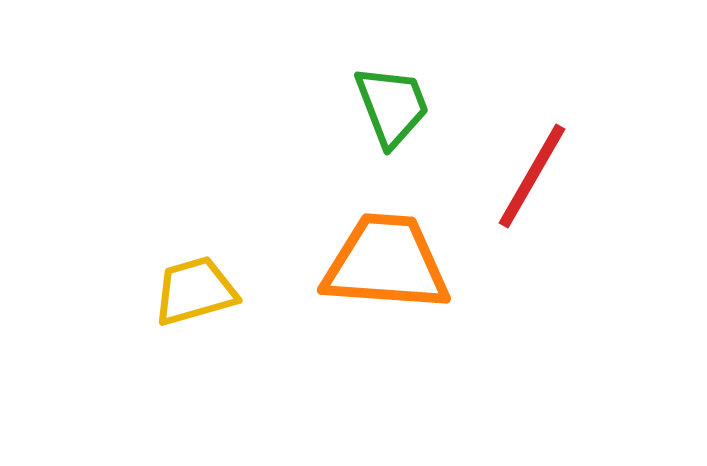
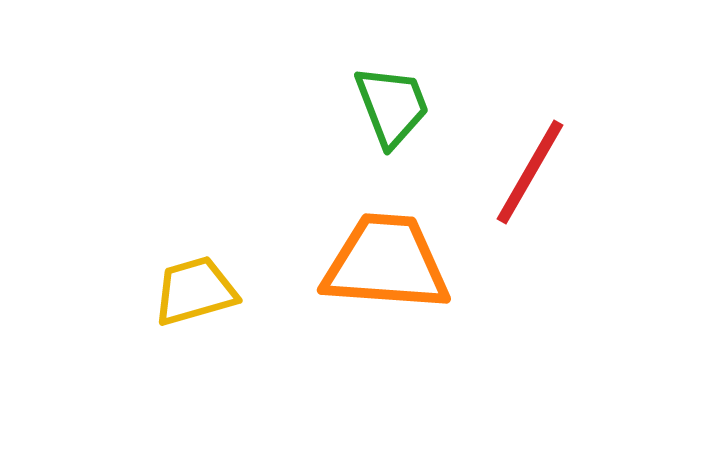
red line: moved 2 px left, 4 px up
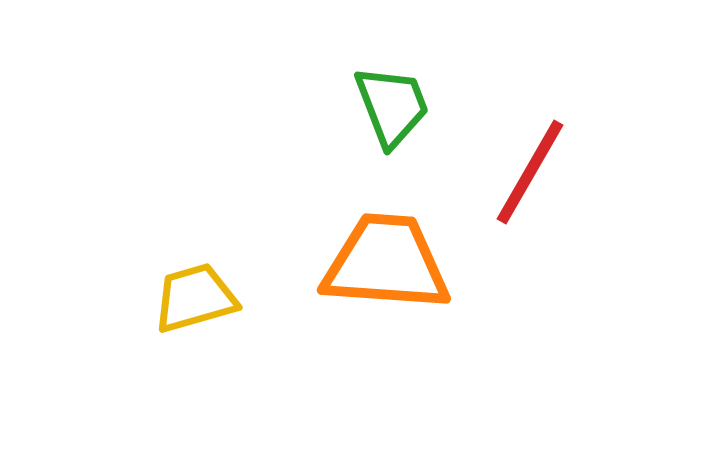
yellow trapezoid: moved 7 px down
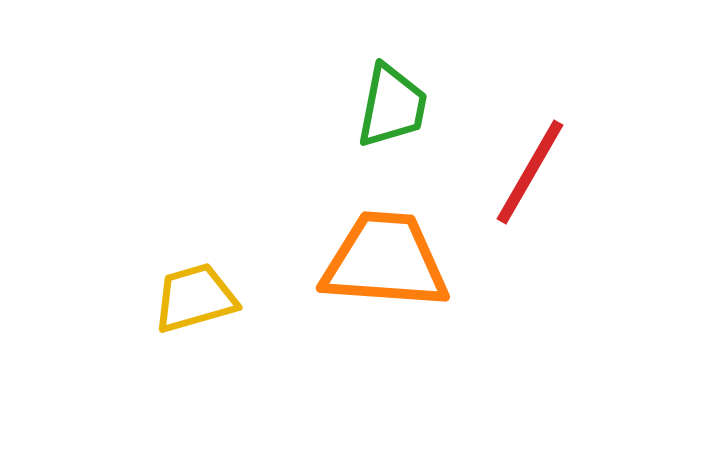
green trapezoid: rotated 32 degrees clockwise
orange trapezoid: moved 1 px left, 2 px up
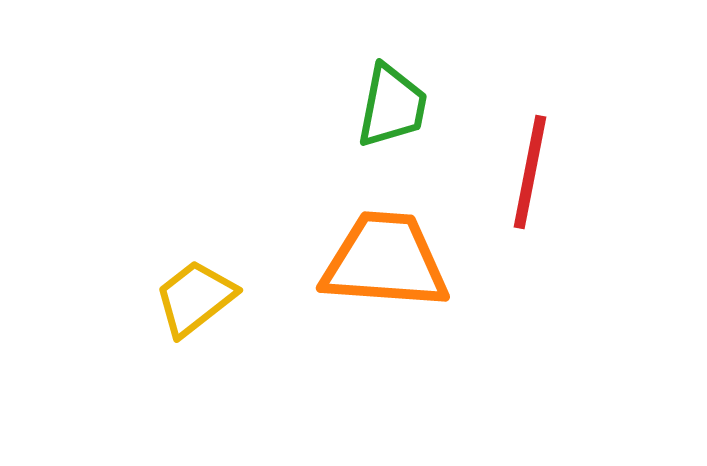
red line: rotated 19 degrees counterclockwise
yellow trapezoid: rotated 22 degrees counterclockwise
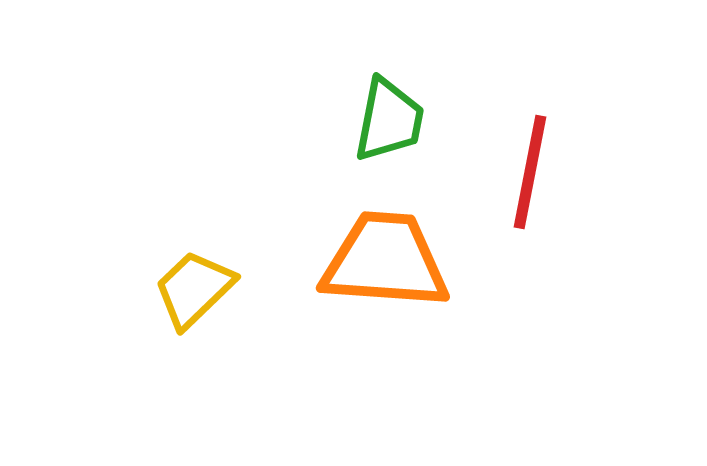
green trapezoid: moved 3 px left, 14 px down
yellow trapezoid: moved 1 px left, 9 px up; rotated 6 degrees counterclockwise
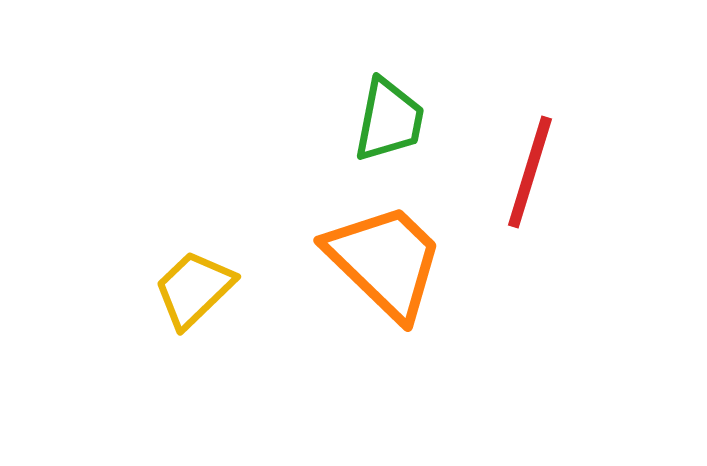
red line: rotated 6 degrees clockwise
orange trapezoid: rotated 40 degrees clockwise
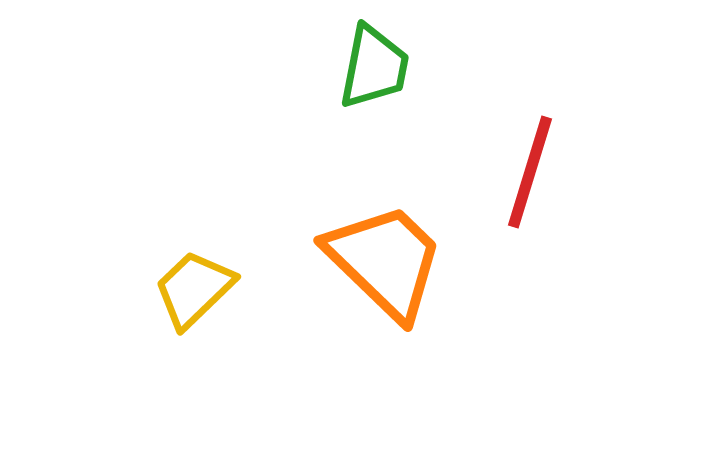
green trapezoid: moved 15 px left, 53 px up
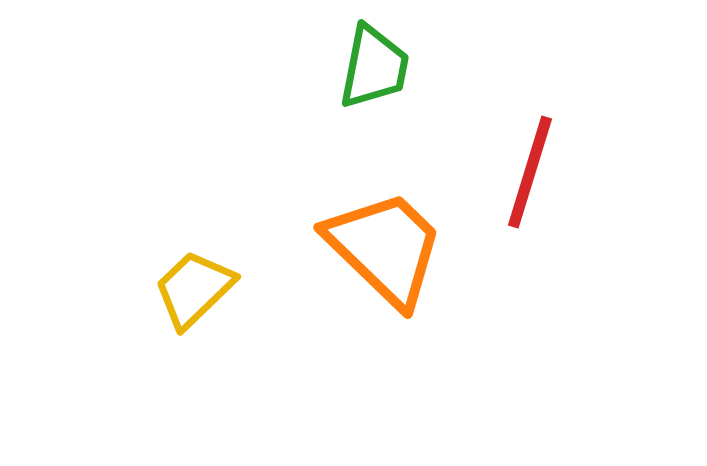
orange trapezoid: moved 13 px up
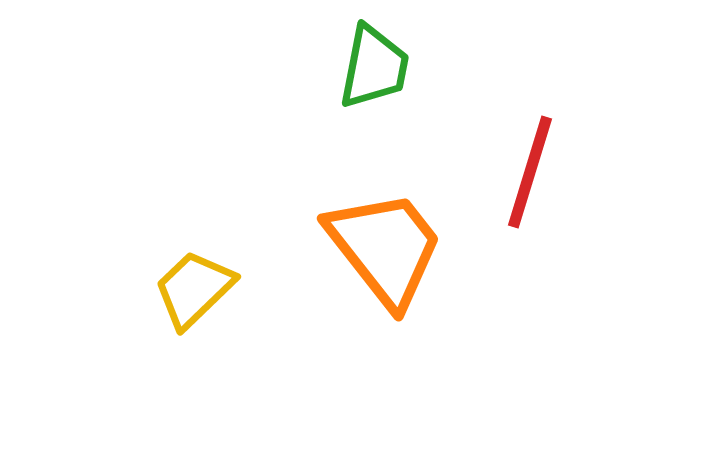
orange trapezoid: rotated 8 degrees clockwise
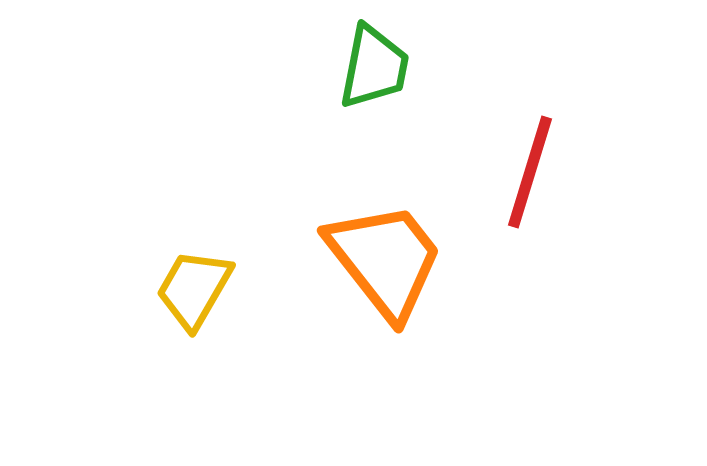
orange trapezoid: moved 12 px down
yellow trapezoid: rotated 16 degrees counterclockwise
